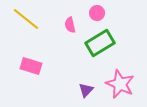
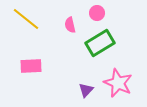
pink rectangle: rotated 20 degrees counterclockwise
pink star: moved 2 px left, 1 px up
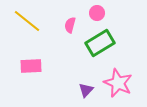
yellow line: moved 1 px right, 2 px down
pink semicircle: rotated 28 degrees clockwise
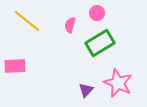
pink rectangle: moved 16 px left
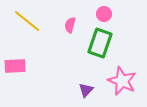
pink circle: moved 7 px right, 1 px down
green rectangle: rotated 40 degrees counterclockwise
pink star: moved 4 px right, 2 px up
